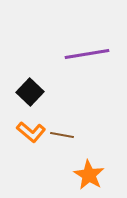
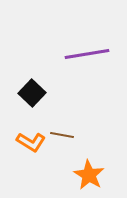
black square: moved 2 px right, 1 px down
orange L-shape: moved 10 px down; rotated 8 degrees counterclockwise
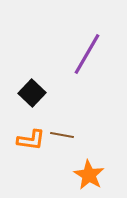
purple line: rotated 51 degrees counterclockwise
orange L-shape: moved 2 px up; rotated 24 degrees counterclockwise
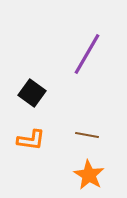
black square: rotated 8 degrees counterclockwise
brown line: moved 25 px right
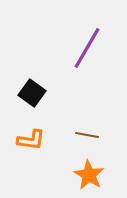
purple line: moved 6 px up
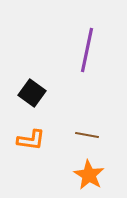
purple line: moved 2 px down; rotated 18 degrees counterclockwise
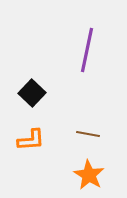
black square: rotated 8 degrees clockwise
brown line: moved 1 px right, 1 px up
orange L-shape: rotated 12 degrees counterclockwise
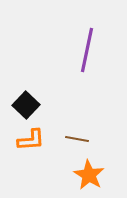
black square: moved 6 px left, 12 px down
brown line: moved 11 px left, 5 px down
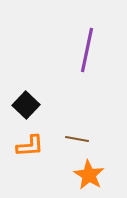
orange L-shape: moved 1 px left, 6 px down
